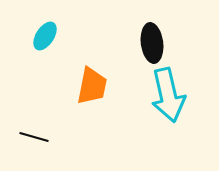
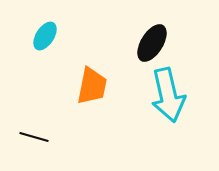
black ellipse: rotated 39 degrees clockwise
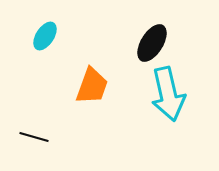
orange trapezoid: rotated 9 degrees clockwise
cyan arrow: moved 1 px up
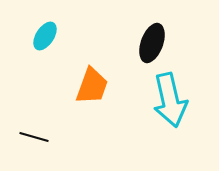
black ellipse: rotated 12 degrees counterclockwise
cyan arrow: moved 2 px right, 6 px down
